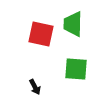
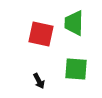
green trapezoid: moved 1 px right, 1 px up
black arrow: moved 4 px right, 6 px up
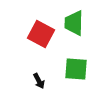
red square: rotated 16 degrees clockwise
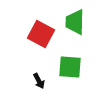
green trapezoid: moved 1 px right, 1 px up
green square: moved 6 px left, 2 px up
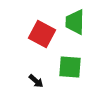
red square: moved 1 px right
black arrow: moved 3 px left; rotated 21 degrees counterclockwise
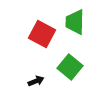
green square: rotated 35 degrees clockwise
black arrow: rotated 63 degrees counterclockwise
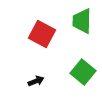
green trapezoid: moved 7 px right, 1 px up
green square: moved 13 px right, 5 px down
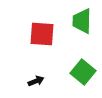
red square: rotated 24 degrees counterclockwise
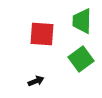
green square: moved 2 px left, 13 px up; rotated 15 degrees clockwise
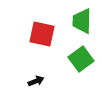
red square: rotated 8 degrees clockwise
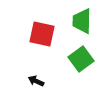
black arrow: rotated 133 degrees counterclockwise
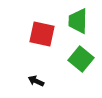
green trapezoid: moved 4 px left
green square: rotated 15 degrees counterclockwise
